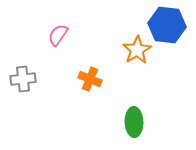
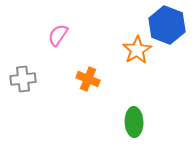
blue hexagon: rotated 15 degrees clockwise
orange cross: moved 2 px left
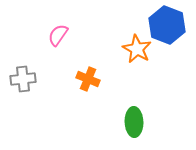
orange star: moved 1 px up; rotated 12 degrees counterclockwise
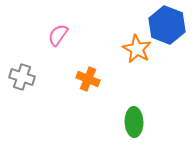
gray cross: moved 1 px left, 2 px up; rotated 25 degrees clockwise
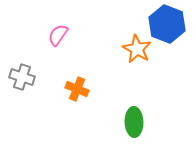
blue hexagon: moved 1 px up
orange cross: moved 11 px left, 10 px down
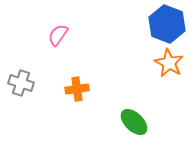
orange star: moved 32 px right, 14 px down
gray cross: moved 1 px left, 6 px down
orange cross: rotated 30 degrees counterclockwise
green ellipse: rotated 44 degrees counterclockwise
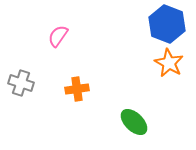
pink semicircle: moved 1 px down
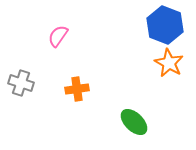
blue hexagon: moved 2 px left, 1 px down
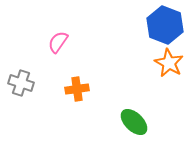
pink semicircle: moved 6 px down
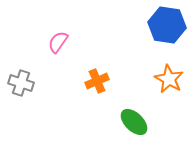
blue hexagon: moved 2 px right; rotated 12 degrees counterclockwise
orange star: moved 16 px down
orange cross: moved 20 px right, 8 px up; rotated 15 degrees counterclockwise
